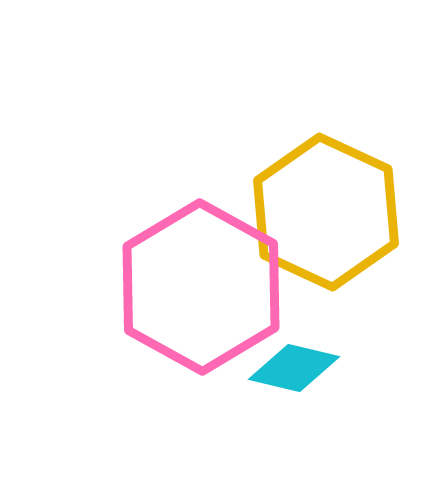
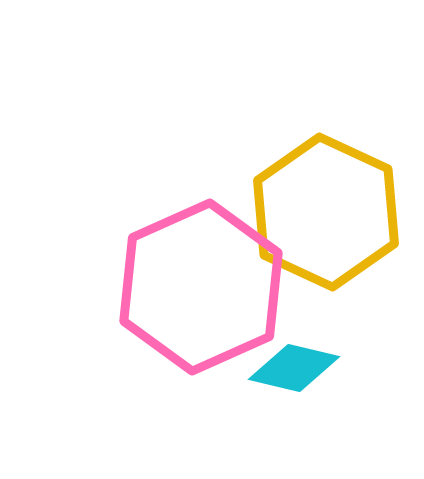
pink hexagon: rotated 7 degrees clockwise
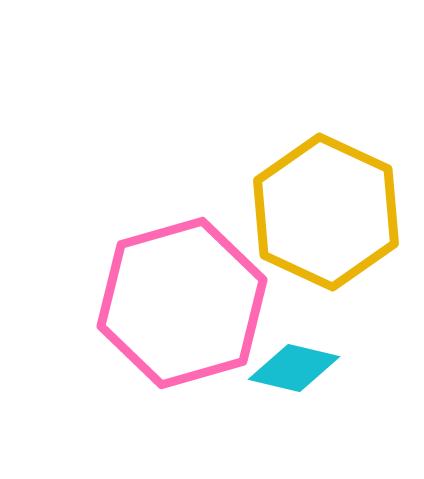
pink hexagon: moved 19 px left, 16 px down; rotated 8 degrees clockwise
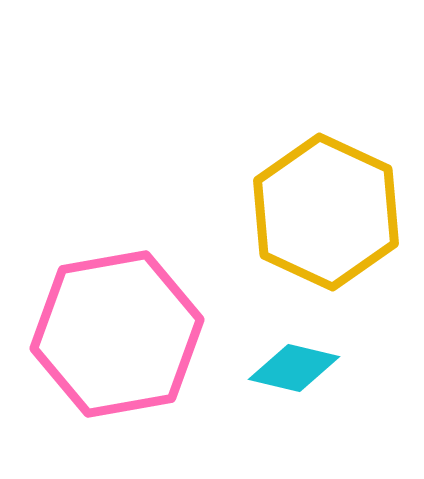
pink hexagon: moved 65 px left, 31 px down; rotated 6 degrees clockwise
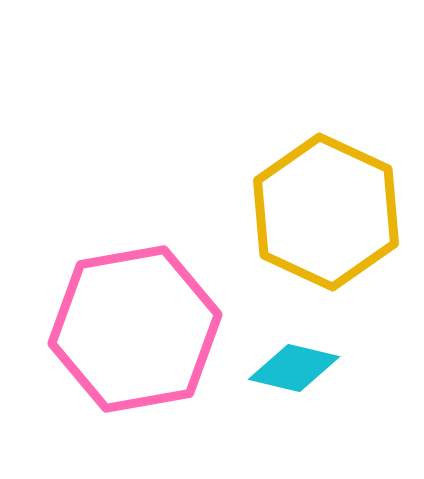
pink hexagon: moved 18 px right, 5 px up
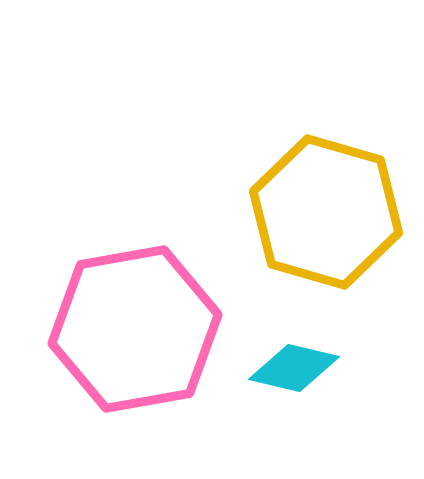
yellow hexagon: rotated 9 degrees counterclockwise
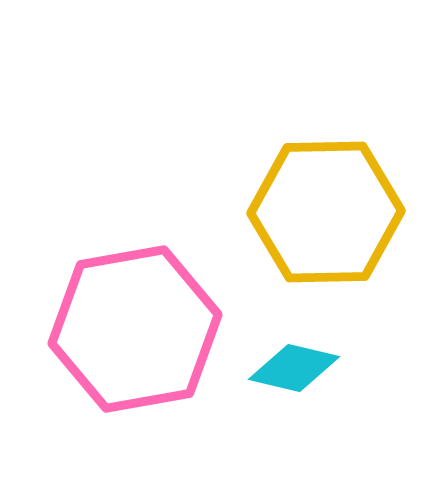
yellow hexagon: rotated 17 degrees counterclockwise
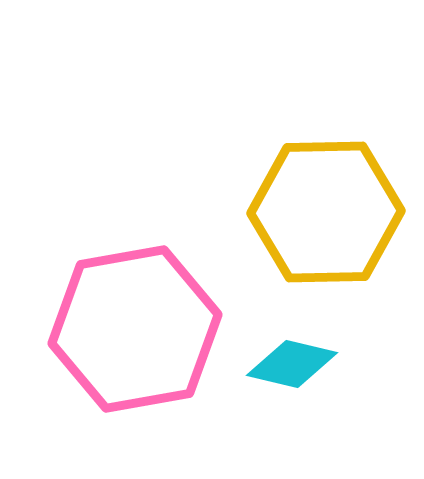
cyan diamond: moved 2 px left, 4 px up
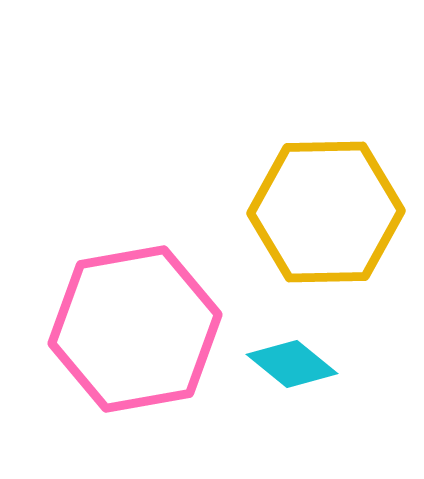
cyan diamond: rotated 26 degrees clockwise
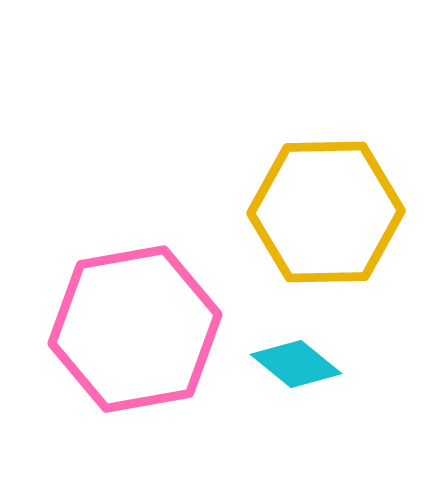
cyan diamond: moved 4 px right
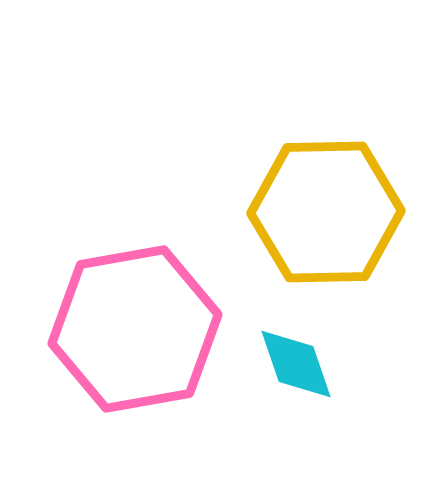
cyan diamond: rotated 32 degrees clockwise
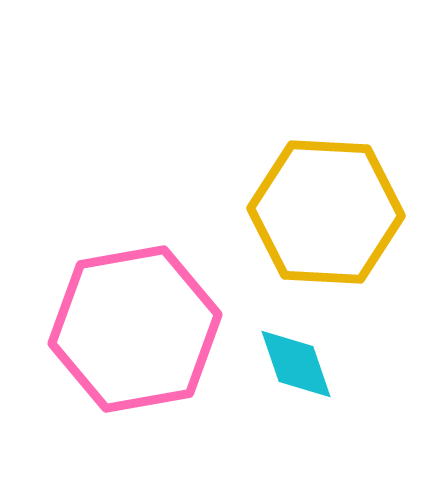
yellow hexagon: rotated 4 degrees clockwise
